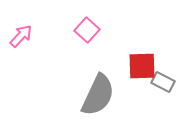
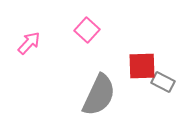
pink arrow: moved 8 px right, 7 px down
gray semicircle: moved 1 px right
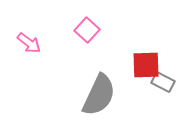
pink arrow: rotated 85 degrees clockwise
red square: moved 4 px right, 1 px up
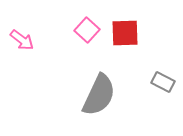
pink arrow: moved 7 px left, 3 px up
red square: moved 21 px left, 32 px up
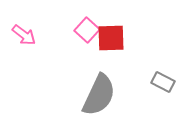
red square: moved 14 px left, 5 px down
pink arrow: moved 2 px right, 5 px up
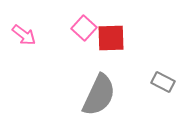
pink square: moved 3 px left, 2 px up
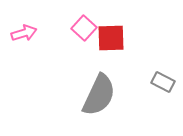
pink arrow: moved 2 px up; rotated 55 degrees counterclockwise
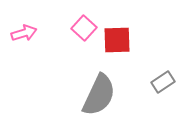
red square: moved 6 px right, 2 px down
gray rectangle: rotated 60 degrees counterclockwise
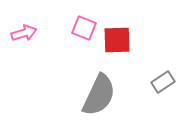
pink square: rotated 20 degrees counterclockwise
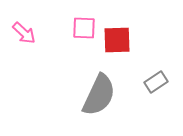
pink square: rotated 20 degrees counterclockwise
pink arrow: rotated 60 degrees clockwise
gray rectangle: moved 7 px left
